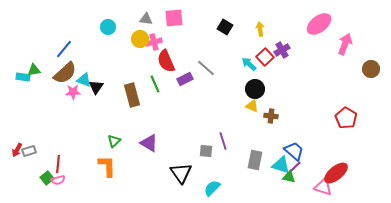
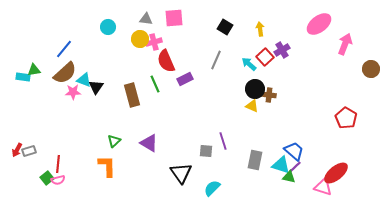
gray line at (206, 68): moved 10 px right, 8 px up; rotated 72 degrees clockwise
brown cross at (271, 116): moved 2 px left, 21 px up
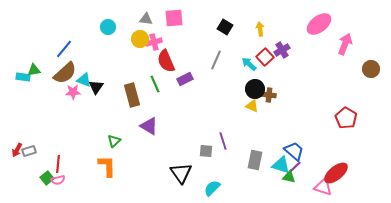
purple triangle at (149, 143): moved 17 px up
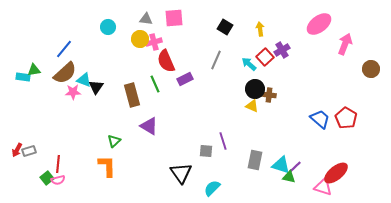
blue trapezoid at (294, 151): moved 26 px right, 32 px up
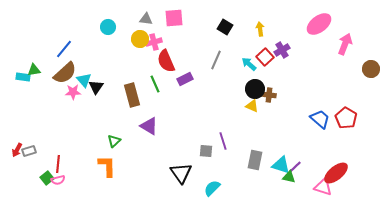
cyan triangle at (84, 80): rotated 28 degrees clockwise
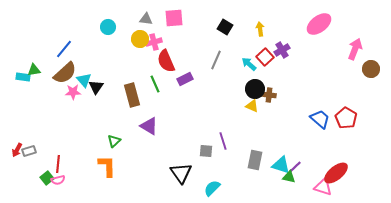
pink arrow at (345, 44): moved 10 px right, 5 px down
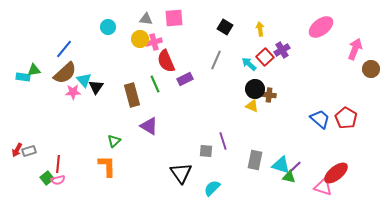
pink ellipse at (319, 24): moved 2 px right, 3 px down
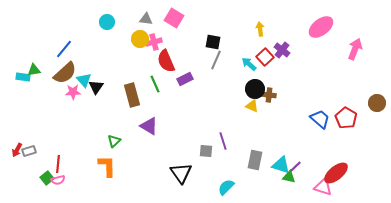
pink square at (174, 18): rotated 36 degrees clockwise
cyan circle at (108, 27): moved 1 px left, 5 px up
black square at (225, 27): moved 12 px left, 15 px down; rotated 21 degrees counterclockwise
purple cross at (282, 50): rotated 21 degrees counterclockwise
brown circle at (371, 69): moved 6 px right, 34 px down
cyan semicircle at (212, 188): moved 14 px right, 1 px up
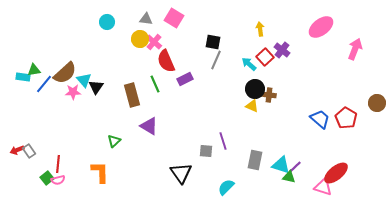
pink cross at (154, 42): rotated 35 degrees counterclockwise
blue line at (64, 49): moved 20 px left, 35 px down
red arrow at (17, 150): rotated 40 degrees clockwise
gray rectangle at (29, 151): rotated 72 degrees clockwise
orange L-shape at (107, 166): moved 7 px left, 6 px down
